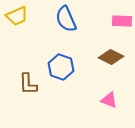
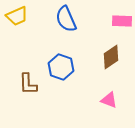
brown diamond: rotated 60 degrees counterclockwise
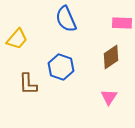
yellow trapezoid: moved 23 px down; rotated 25 degrees counterclockwise
pink rectangle: moved 2 px down
pink triangle: moved 3 px up; rotated 42 degrees clockwise
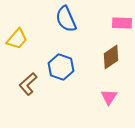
brown L-shape: rotated 50 degrees clockwise
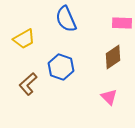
yellow trapezoid: moved 7 px right; rotated 20 degrees clockwise
brown diamond: moved 2 px right
pink triangle: rotated 18 degrees counterclockwise
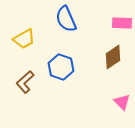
brown L-shape: moved 3 px left, 2 px up
pink triangle: moved 13 px right, 5 px down
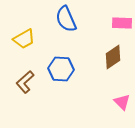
blue hexagon: moved 2 px down; rotated 15 degrees counterclockwise
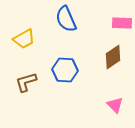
blue hexagon: moved 4 px right, 1 px down
brown L-shape: moved 1 px right; rotated 25 degrees clockwise
pink triangle: moved 7 px left, 3 px down
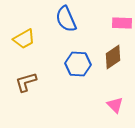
blue hexagon: moved 13 px right, 6 px up
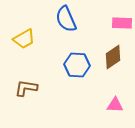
blue hexagon: moved 1 px left, 1 px down
brown L-shape: moved 6 px down; rotated 25 degrees clockwise
pink triangle: rotated 42 degrees counterclockwise
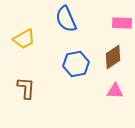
blue hexagon: moved 1 px left, 1 px up; rotated 15 degrees counterclockwise
brown L-shape: rotated 85 degrees clockwise
pink triangle: moved 14 px up
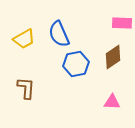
blue semicircle: moved 7 px left, 15 px down
pink triangle: moved 3 px left, 11 px down
